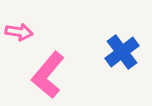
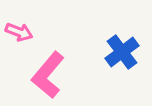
pink arrow: rotated 12 degrees clockwise
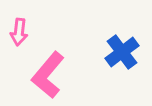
pink arrow: rotated 76 degrees clockwise
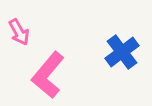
pink arrow: rotated 36 degrees counterclockwise
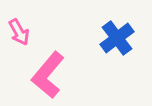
blue cross: moved 5 px left, 14 px up
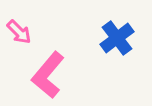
pink arrow: rotated 16 degrees counterclockwise
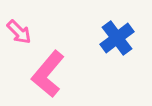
pink L-shape: moved 1 px up
